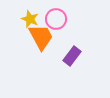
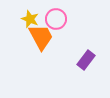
purple rectangle: moved 14 px right, 4 px down
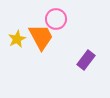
yellow star: moved 13 px left, 20 px down; rotated 24 degrees clockwise
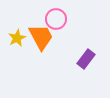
yellow star: moved 1 px up
purple rectangle: moved 1 px up
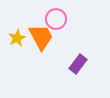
purple rectangle: moved 8 px left, 5 px down
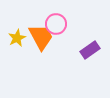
pink circle: moved 5 px down
purple rectangle: moved 12 px right, 14 px up; rotated 18 degrees clockwise
